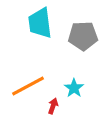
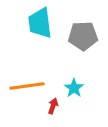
orange line: moved 1 px left; rotated 20 degrees clockwise
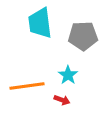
cyan star: moved 6 px left, 13 px up
red arrow: moved 9 px right, 6 px up; rotated 91 degrees clockwise
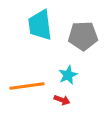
cyan trapezoid: moved 2 px down
cyan star: rotated 12 degrees clockwise
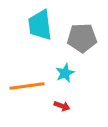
gray pentagon: moved 1 px left, 2 px down
cyan star: moved 3 px left, 2 px up
red arrow: moved 6 px down
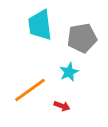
gray pentagon: rotated 8 degrees counterclockwise
cyan star: moved 4 px right, 1 px up
orange line: moved 3 px right, 4 px down; rotated 28 degrees counterclockwise
